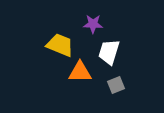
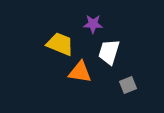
yellow trapezoid: moved 1 px up
orange triangle: rotated 10 degrees clockwise
gray square: moved 12 px right
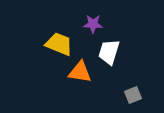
yellow trapezoid: moved 1 px left
gray square: moved 5 px right, 10 px down
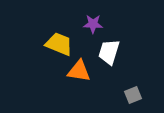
orange triangle: moved 1 px left, 1 px up
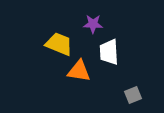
white trapezoid: rotated 20 degrees counterclockwise
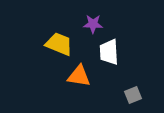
orange triangle: moved 5 px down
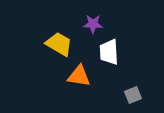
yellow trapezoid: rotated 8 degrees clockwise
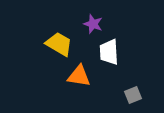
purple star: rotated 18 degrees clockwise
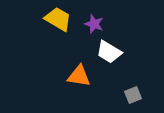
purple star: moved 1 px right
yellow trapezoid: moved 1 px left, 25 px up
white trapezoid: rotated 56 degrees counterclockwise
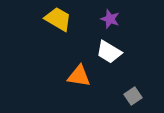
purple star: moved 16 px right, 5 px up
gray square: moved 1 px down; rotated 12 degrees counterclockwise
